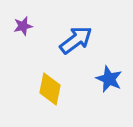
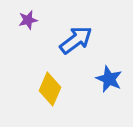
purple star: moved 5 px right, 6 px up
yellow diamond: rotated 12 degrees clockwise
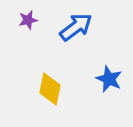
blue arrow: moved 13 px up
yellow diamond: rotated 12 degrees counterclockwise
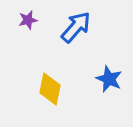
blue arrow: rotated 12 degrees counterclockwise
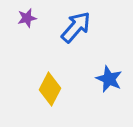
purple star: moved 1 px left, 2 px up
yellow diamond: rotated 16 degrees clockwise
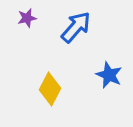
blue star: moved 4 px up
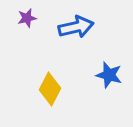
blue arrow: rotated 36 degrees clockwise
blue star: rotated 8 degrees counterclockwise
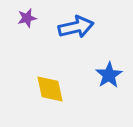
blue star: rotated 24 degrees clockwise
yellow diamond: rotated 40 degrees counterclockwise
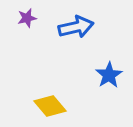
yellow diamond: moved 17 px down; rotated 28 degrees counterclockwise
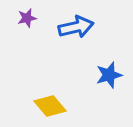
blue star: rotated 16 degrees clockwise
